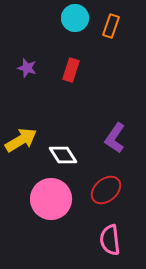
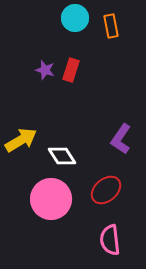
orange rectangle: rotated 30 degrees counterclockwise
purple star: moved 18 px right, 2 px down
purple L-shape: moved 6 px right, 1 px down
white diamond: moved 1 px left, 1 px down
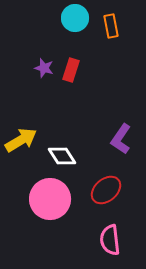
purple star: moved 1 px left, 2 px up
pink circle: moved 1 px left
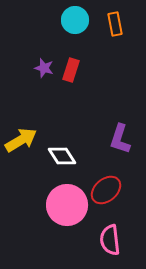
cyan circle: moved 2 px down
orange rectangle: moved 4 px right, 2 px up
purple L-shape: moved 1 px left; rotated 16 degrees counterclockwise
pink circle: moved 17 px right, 6 px down
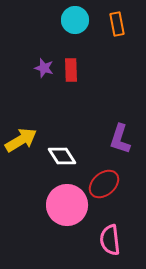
orange rectangle: moved 2 px right
red rectangle: rotated 20 degrees counterclockwise
red ellipse: moved 2 px left, 6 px up
